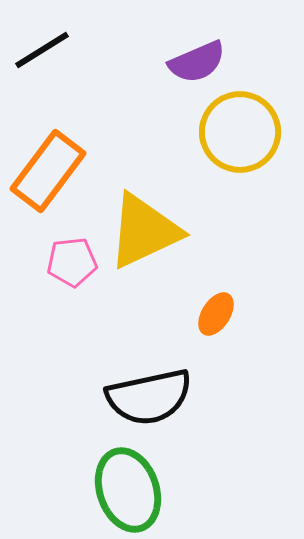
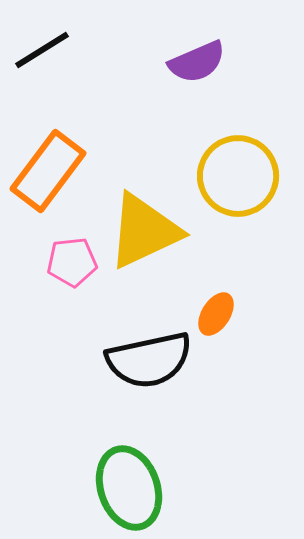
yellow circle: moved 2 px left, 44 px down
black semicircle: moved 37 px up
green ellipse: moved 1 px right, 2 px up
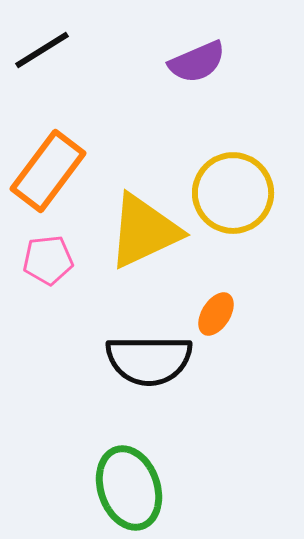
yellow circle: moved 5 px left, 17 px down
pink pentagon: moved 24 px left, 2 px up
black semicircle: rotated 12 degrees clockwise
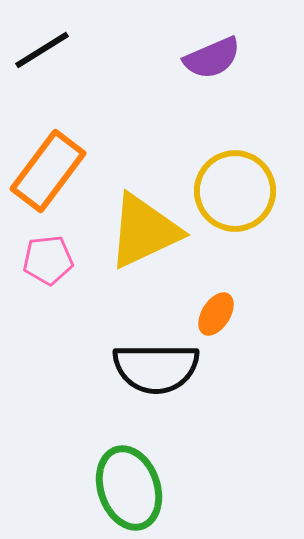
purple semicircle: moved 15 px right, 4 px up
yellow circle: moved 2 px right, 2 px up
black semicircle: moved 7 px right, 8 px down
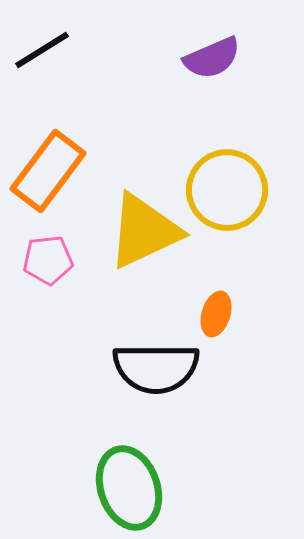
yellow circle: moved 8 px left, 1 px up
orange ellipse: rotated 15 degrees counterclockwise
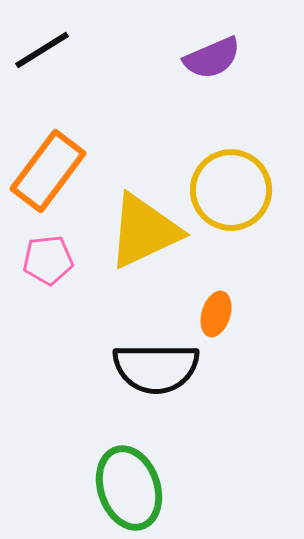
yellow circle: moved 4 px right
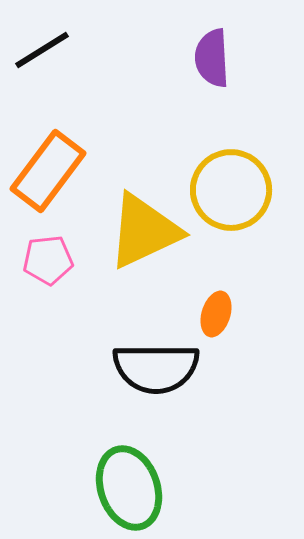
purple semicircle: rotated 110 degrees clockwise
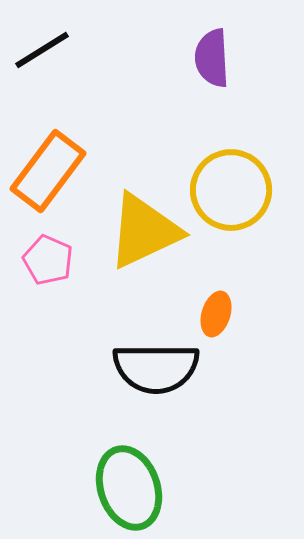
pink pentagon: rotated 30 degrees clockwise
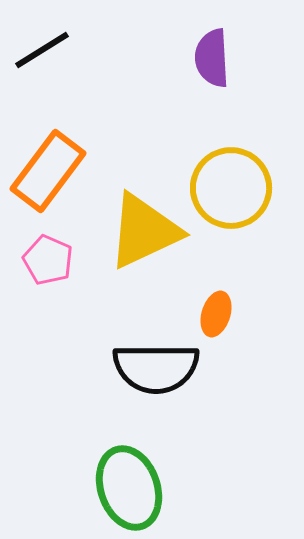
yellow circle: moved 2 px up
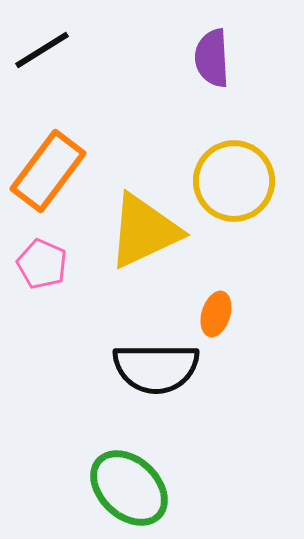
yellow circle: moved 3 px right, 7 px up
pink pentagon: moved 6 px left, 4 px down
green ellipse: rotated 28 degrees counterclockwise
